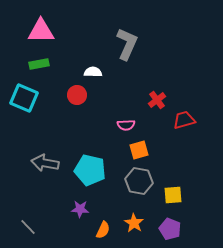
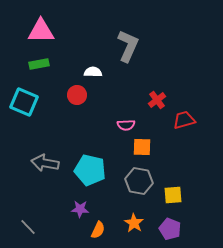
gray L-shape: moved 1 px right, 2 px down
cyan square: moved 4 px down
orange square: moved 3 px right, 3 px up; rotated 18 degrees clockwise
orange semicircle: moved 5 px left
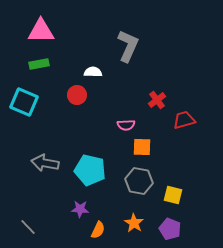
yellow square: rotated 18 degrees clockwise
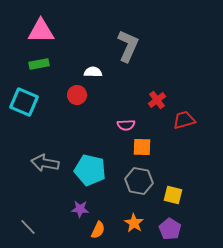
purple pentagon: rotated 10 degrees clockwise
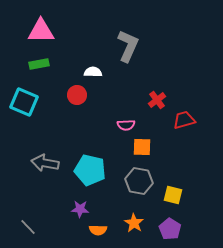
orange semicircle: rotated 66 degrees clockwise
